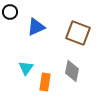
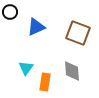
gray diamond: rotated 15 degrees counterclockwise
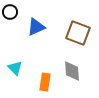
cyan triangle: moved 11 px left; rotated 21 degrees counterclockwise
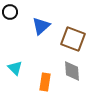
blue triangle: moved 5 px right, 1 px up; rotated 18 degrees counterclockwise
brown square: moved 5 px left, 6 px down
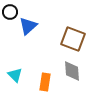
blue triangle: moved 13 px left
cyan triangle: moved 7 px down
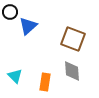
cyan triangle: moved 1 px down
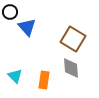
blue triangle: moved 1 px left, 1 px down; rotated 30 degrees counterclockwise
brown square: rotated 10 degrees clockwise
gray diamond: moved 1 px left, 3 px up
orange rectangle: moved 1 px left, 2 px up
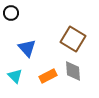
black circle: moved 1 px right, 1 px down
blue triangle: moved 21 px down
gray diamond: moved 2 px right, 3 px down
orange rectangle: moved 4 px right, 4 px up; rotated 54 degrees clockwise
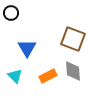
brown square: rotated 10 degrees counterclockwise
blue triangle: rotated 12 degrees clockwise
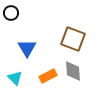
cyan triangle: moved 2 px down
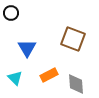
gray diamond: moved 3 px right, 13 px down
orange rectangle: moved 1 px right, 1 px up
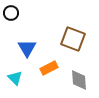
orange rectangle: moved 7 px up
gray diamond: moved 3 px right, 4 px up
